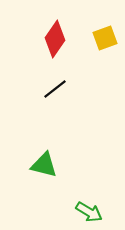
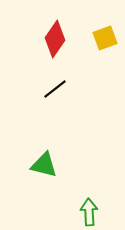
green arrow: rotated 124 degrees counterclockwise
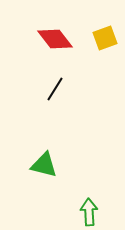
red diamond: rotated 72 degrees counterclockwise
black line: rotated 20 degrees counterclockwise
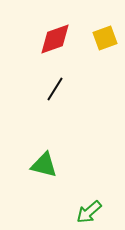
red diamond: rotated 72 degrees counterclockwise
green arrow: rotated 128 degrees counterclockwise
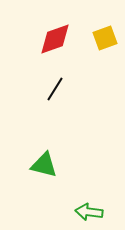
green arrow: rotated 48 degrees clockwise
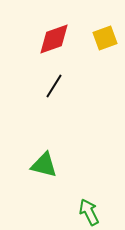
red diamond: moved 1 px left
black line: moved 1 px left, 3 px up
green arrow: rotated 56 degrees clockwise
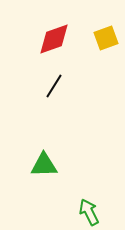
yellow square: moved 1 px right
green triangle: rotated 16 degrees counterclockwise
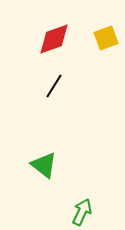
green triangle: rotated 40 degrees clockwise
green arrow: moved 7 px left; rotated 52 degrees clockwise
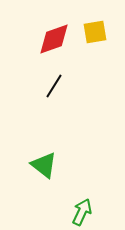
yellow square: moved 11 px left, 6 px up; rotated 10 degrees clockwise
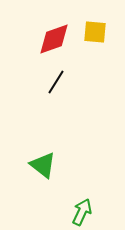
yellow square: rotated 15 degrees clockwise
black line: moved 2 px right, 4 px up
green triangle: moved 1 px left
